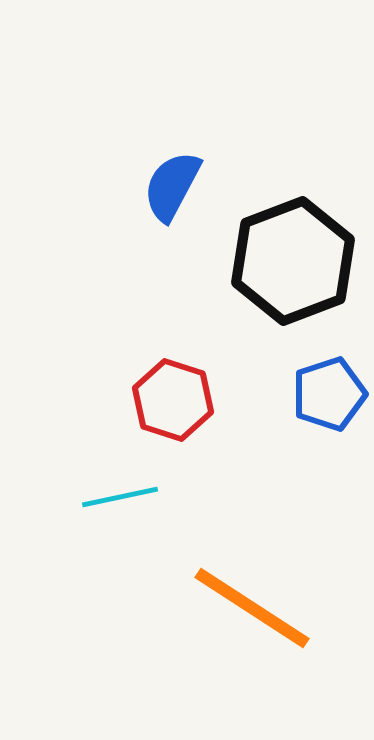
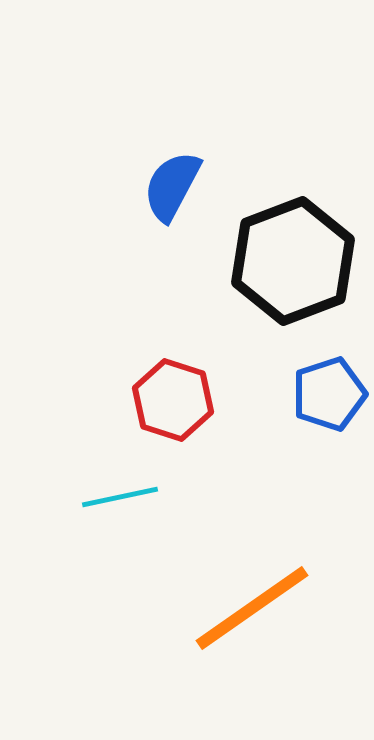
orange line: rotated 68 degrees counterclockwise
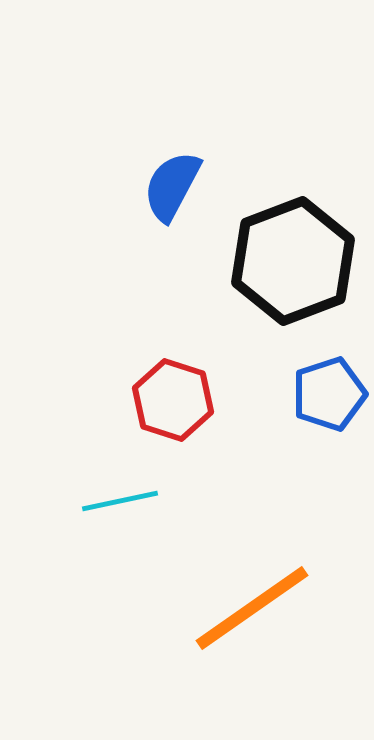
cyan line: moved 4 px down
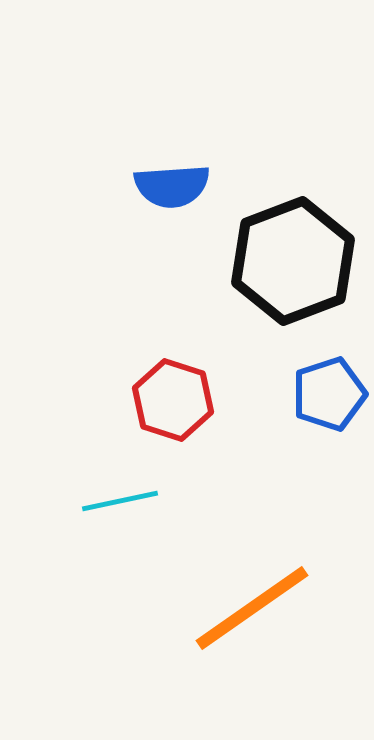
blue semicircle: rotated 122 degrees counterclockwise
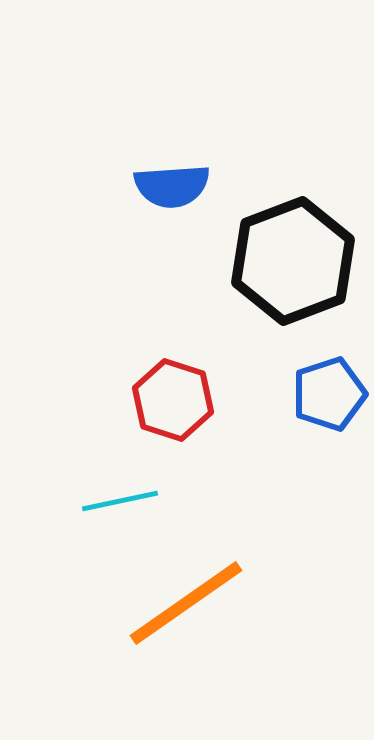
orange line: moved 66 px left, 5 px up
